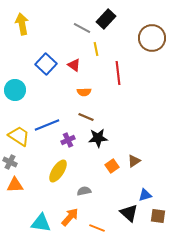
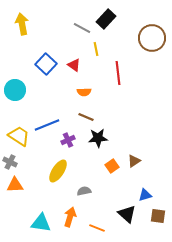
black triangle: moved 2 px left, 1 px down
orange arrow: rotated 24 degrees counterclockwise
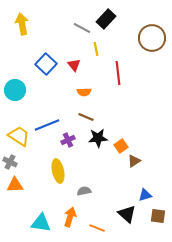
red triangle: rotated 16 degrees clockwise
orange square: moved 9 px right, 20 px up
yellow ellipse: rotated 45 degrees counterclockwise
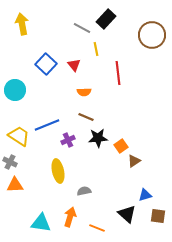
brown circle: moved 3 px up
